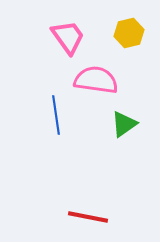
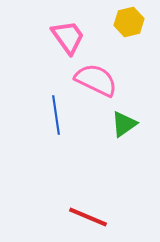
yellow hexagon: moved 11 px up
pink semicircle: rotated 18 degrees clockwise
red line: rotated 12 degrees clockwise
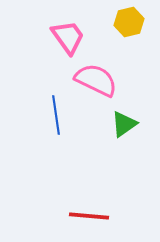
red line: moved 1 px right, 1 px up; rotated 18 degrees counterclockwise
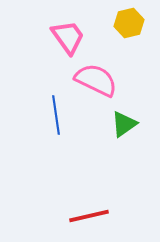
yellow hexagon: moved 1 px down
red line: rotated 18 degrees counterclockwise
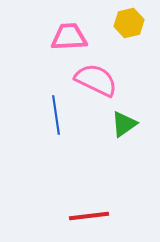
pink trapezoid: moved 1 px right; rotated 57 degrees counterclockwise
red line: rotated 6 degrees clockwise
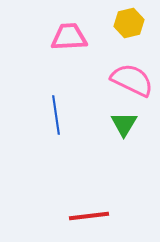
pink semicircle: moved 36 px right
green triangle: rotated 24 degrees counterclockwise
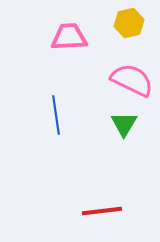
red line: moved 13 px right, 5 px up
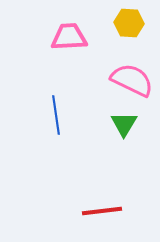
yellow hexagon: rotated 16 degrees clockwise
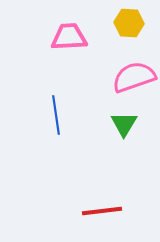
pink semicircle: moved 2 px right, 3 px up; rotated 45 degrees counterclockwise
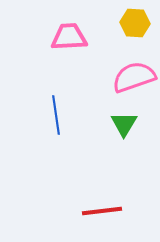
yellow hexagon: moved 6 px right
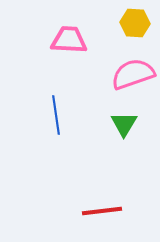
pink trapezoid: moved 3 px down; rotated 6 degrees clockwise
pink semicircle: moved 1 px left, 3 px up
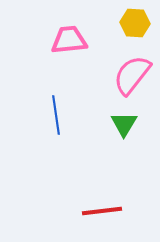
pink trapezoid: rotated 9 degrees counterclockwise
pink semicircle: moved 1 px left, 1 px down; rotated 33 degrees counterclockwise
